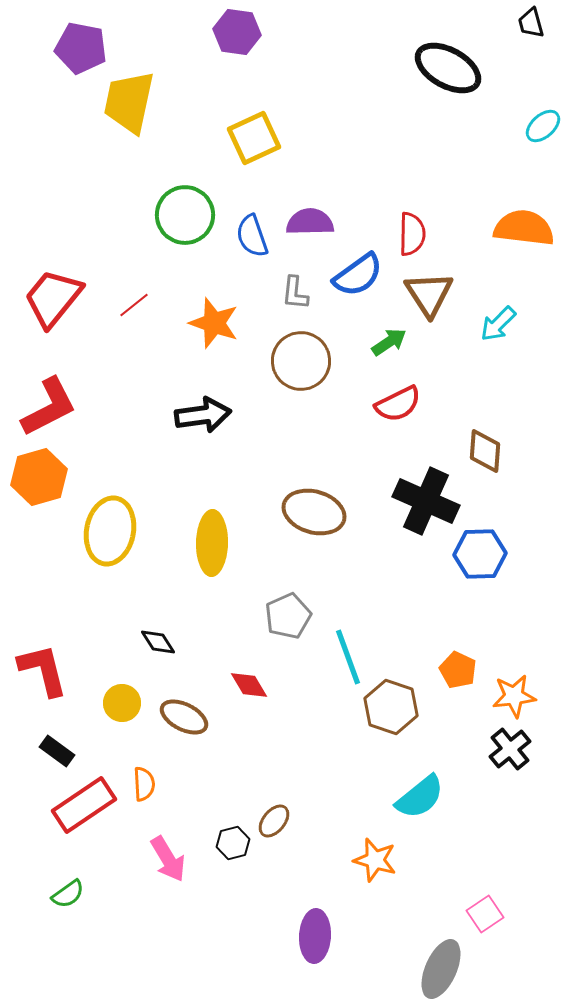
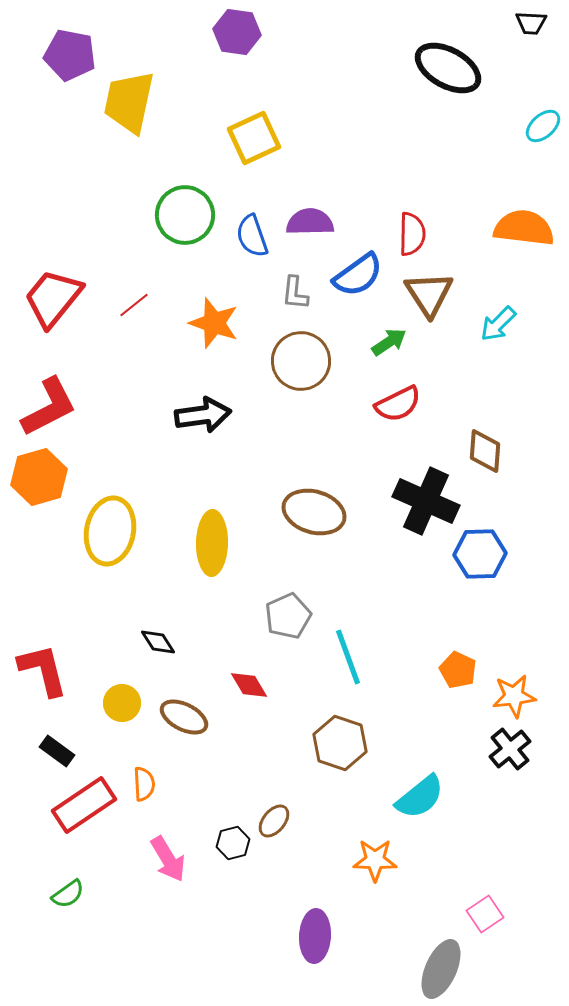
black trapezoid at (531, 23): rotated 72 degrees counterclockwise
purple pentagon at (81, 48): moved 11 px left, 7 px down
brown hexagon at (391, 707): moved 51 px left, 36 px down
orange star at (375, 860): rotated 15 degrees counterclockwise
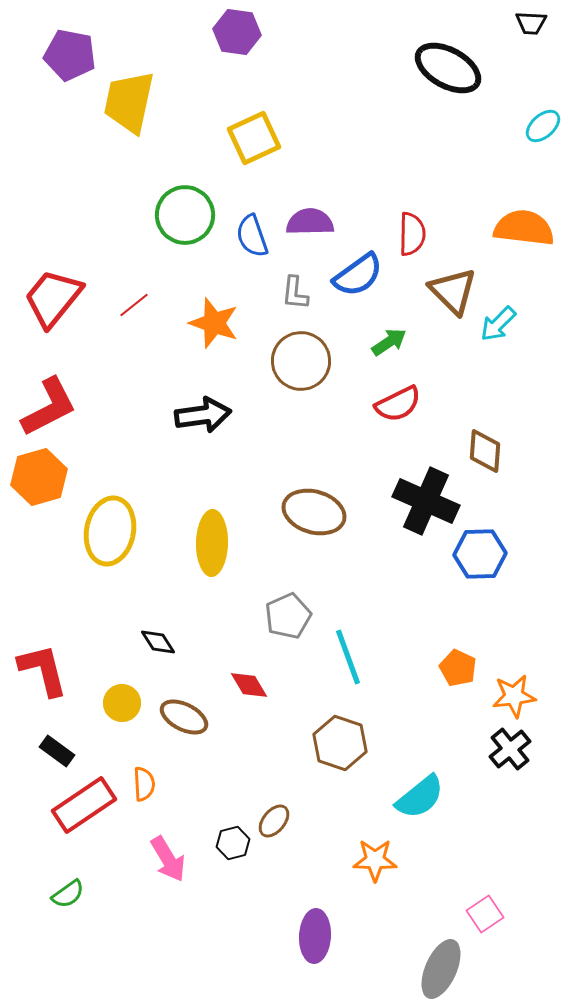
brown triangle at (429, 294): moved 24 px right, 3 px up; rotated 12 degrees counterclockwise
orange pentagon at (458, 670): moved 2 px up
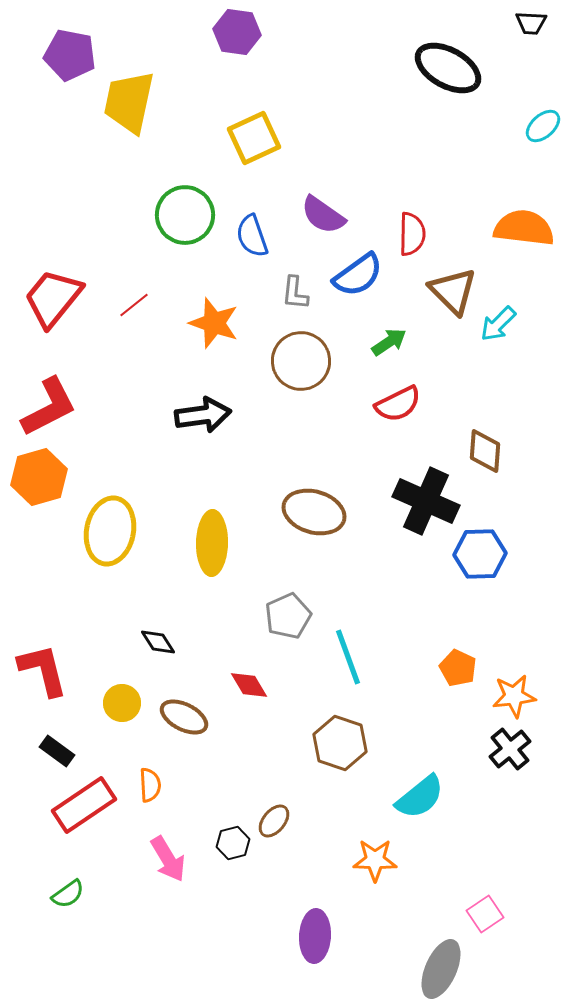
purple semicircle at (310, 222): moved 13 px right, 7 px up; rotated 144 degrees counterclockwise
orange semicircle at (144, 784): moved 6 px right, 1 px down
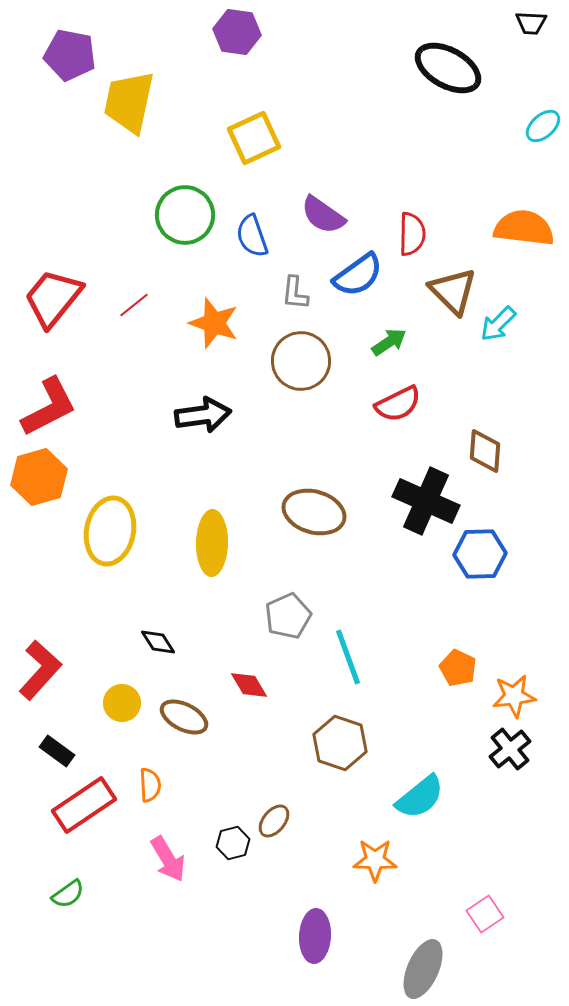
red L-shape at (43, 670): moved 3 px left; rotated 56 degrees clockwise
gray ellipse at (441, 969): moved 18 px left
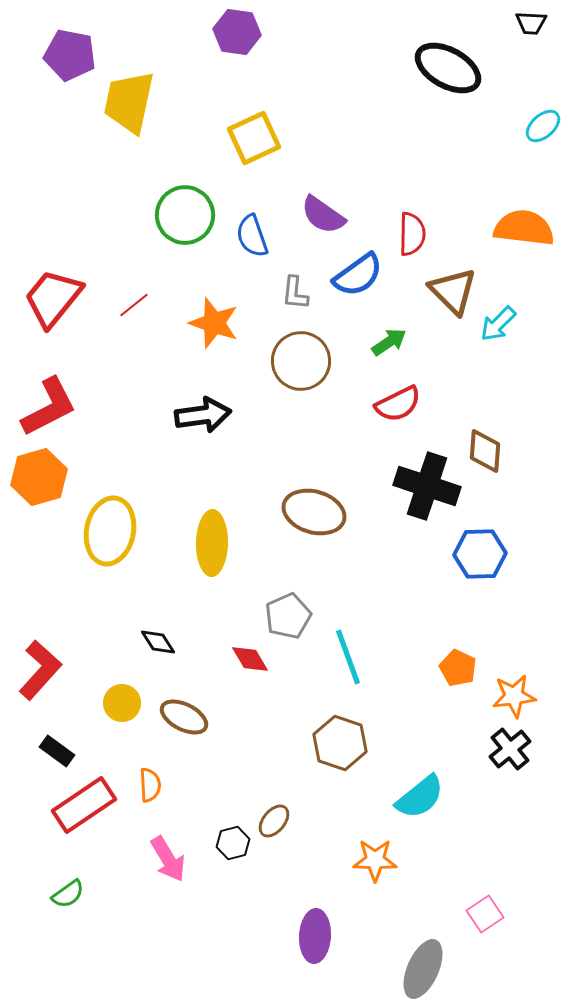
black cross at (426, 501): moved 1 px right, 15 px up; rotated 6 degrees counterclockwise
red diamond at (249, 685): moved 1 px right, 26 px up
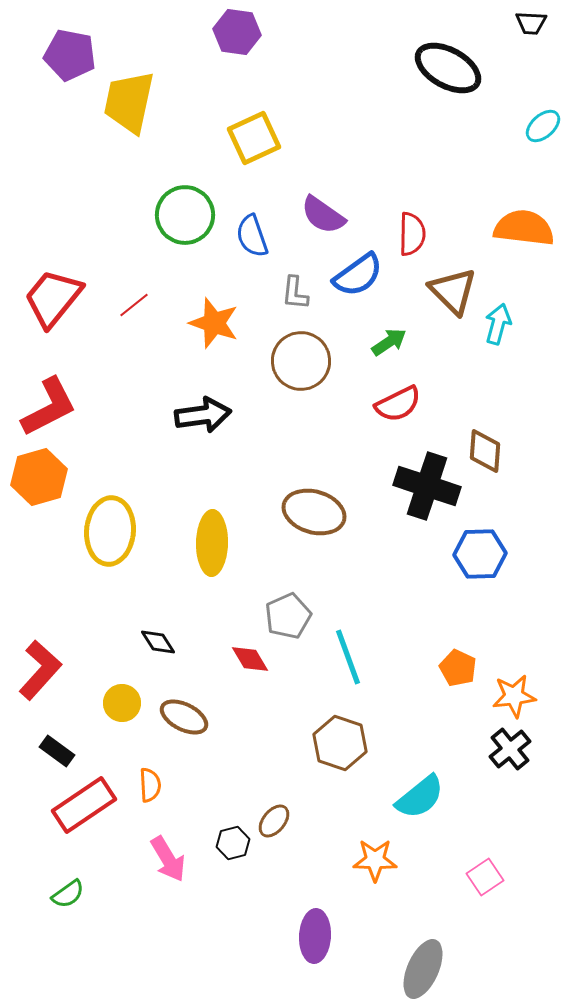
cyan arrow at (498, 324): rotated 150 degrees clockwise
yellow ellipse at (110, 531): rotated 6 degrees counterclockwise
pink square at (485, 914): moved 37 px up
